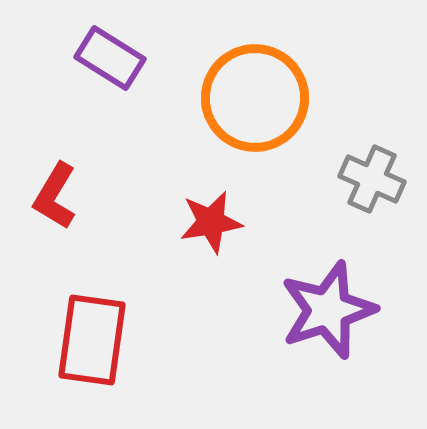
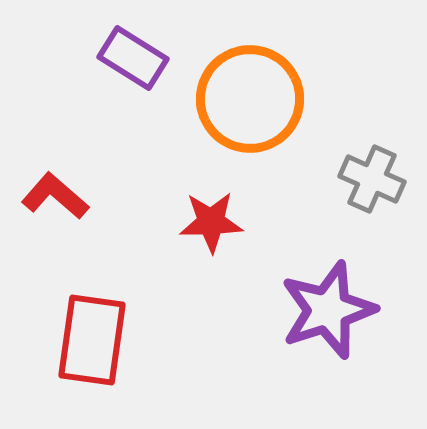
purple rectangle: moved 23 px right
orange circle: moved 5 px left, 1 px down
red L-shape: rotated 100 degrees clockwise
red star: rotated 8 degrees clockwise
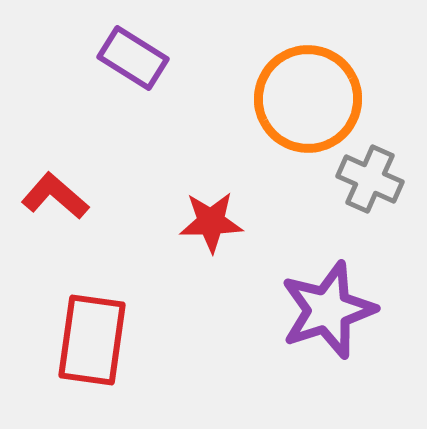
orange circle: moved 58 px right
gray cross: moved 2 px left
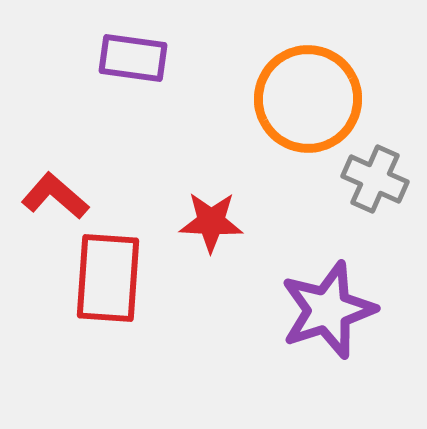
purple rectangle: rotated 24 degrees counterclockwise
gray cross: moved 5 px right
red star: rotated 4 degrees clockwise
red rectangle: moved 16 px right, 62 px up; rotated 4 degrees counterclockwise
